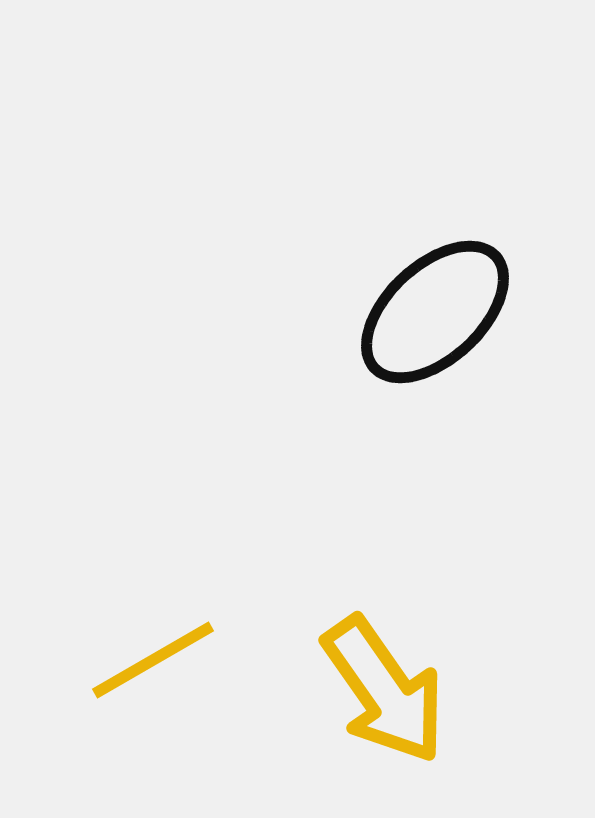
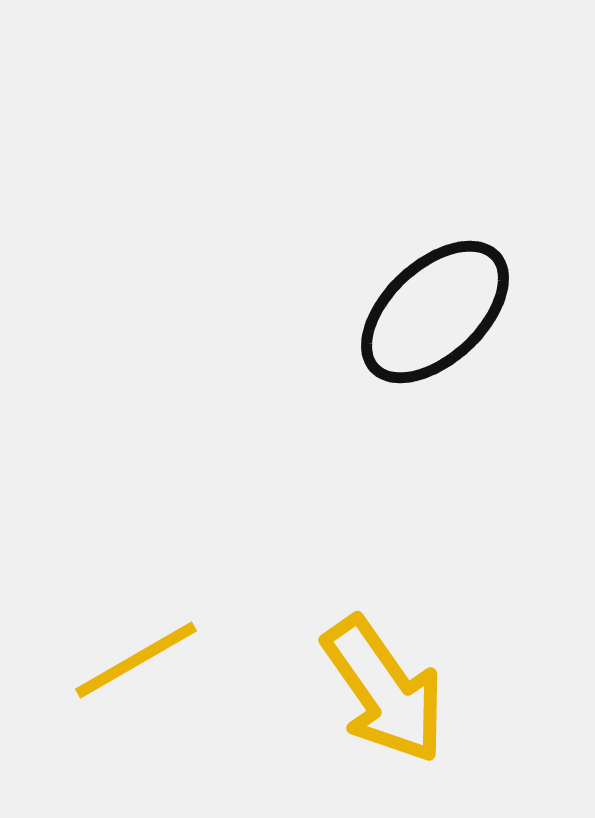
yellow line: moved 17 px left
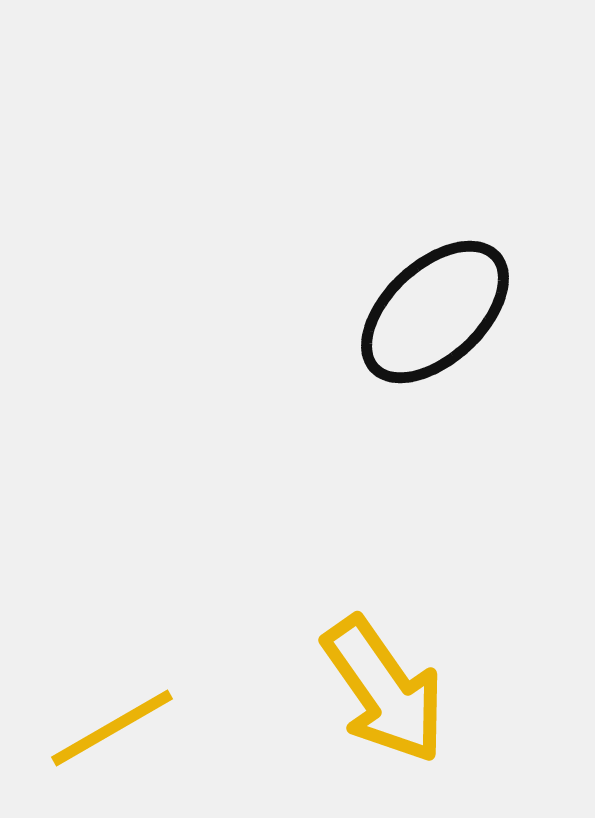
yellow line: moved 24 px left, 68 px down
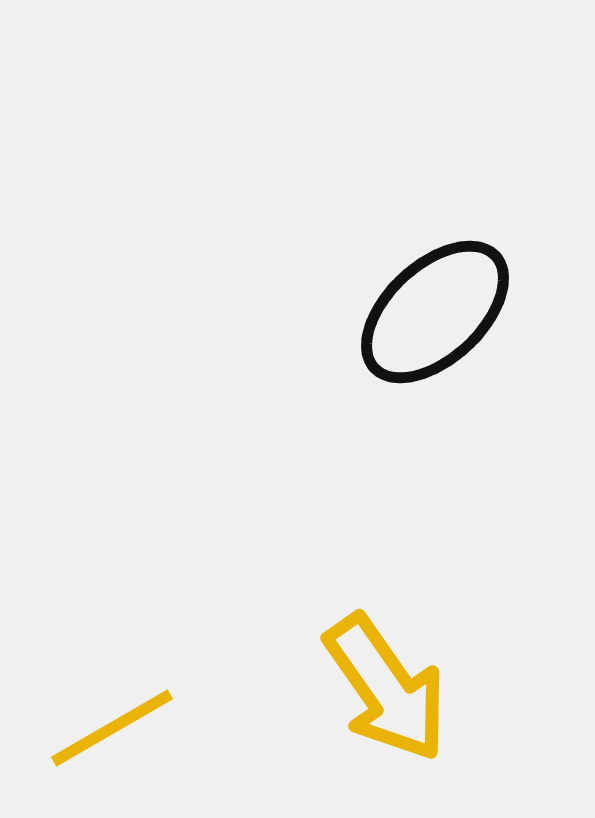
yellow arrow: moved 2 px right, 2 px up
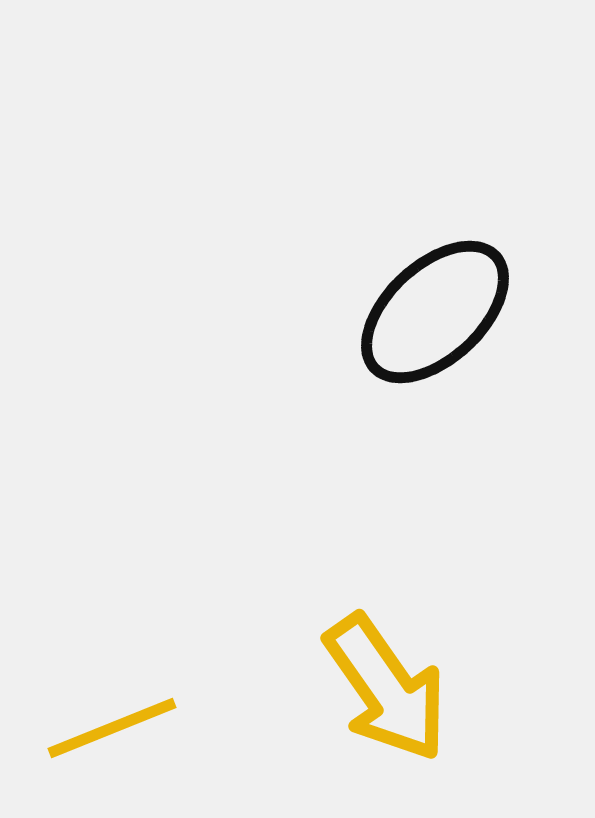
yellow line: rotated 8 degrees clockwise
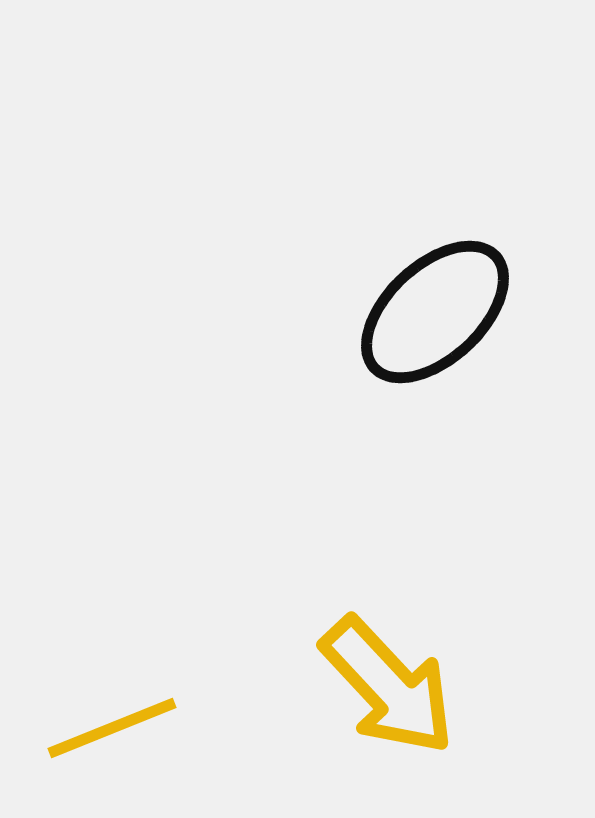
yellow arrow: moved 2 px right, 2 px up; rotated 8 degrees counterclockwise
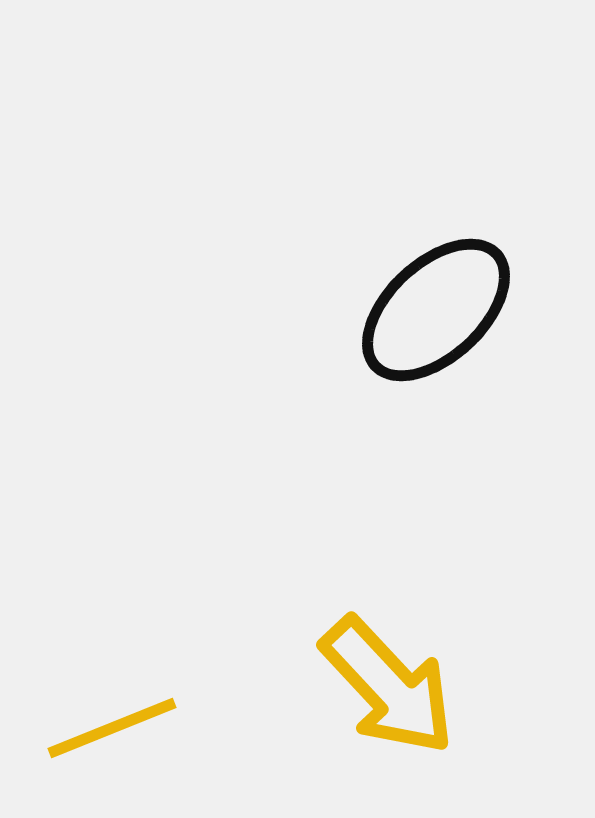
black ellipse: moved 1 px right, 2 px up
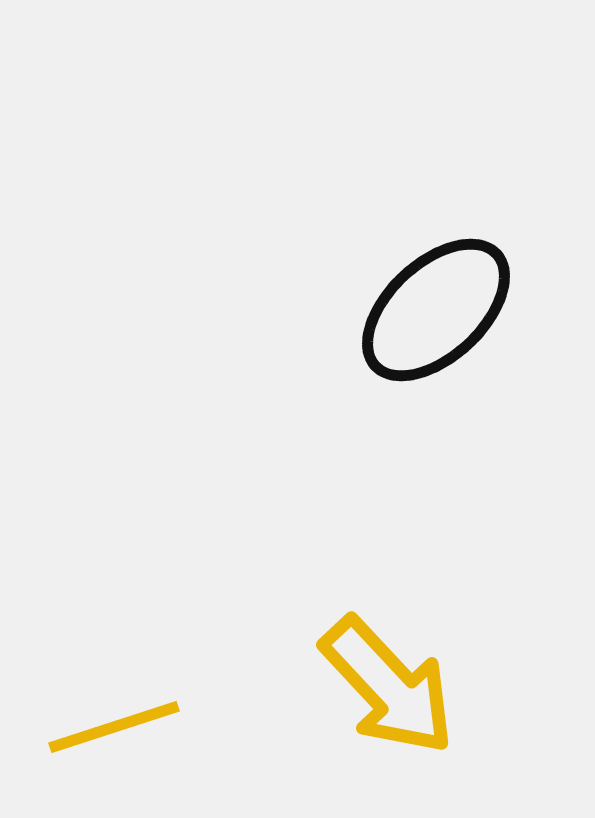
yellow line: moved 2 px right, 1 px up; rotated 4 degrees clockwise
